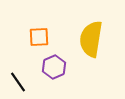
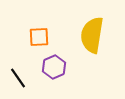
yellow semicircle: moved 1 px right, 4 px up
black line: moved 4 px up
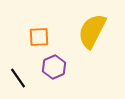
yellow semicircle: moved 4 px up; rotated 18 degrees clockwise
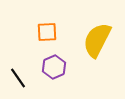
yellow semicircle: moved 5 px right, 9 px down
orange square: moved 8 px right, 5 px up
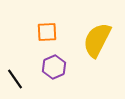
black line: moved 3 px left, 1 px down
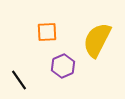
purple hexagon: moved 9 px right, 1 px up
black line: moved 4 px right, 1 px down
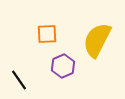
orange square: moved 2 px down
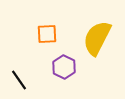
yellow semicircle: moved 2 px up
purple hexagon: moved 1 px right, 1 px down; rotated 10 degrees counterclockwise
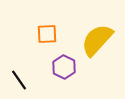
yellow semicircle: moved 2 px down; rotated 15 degrees clockwise
